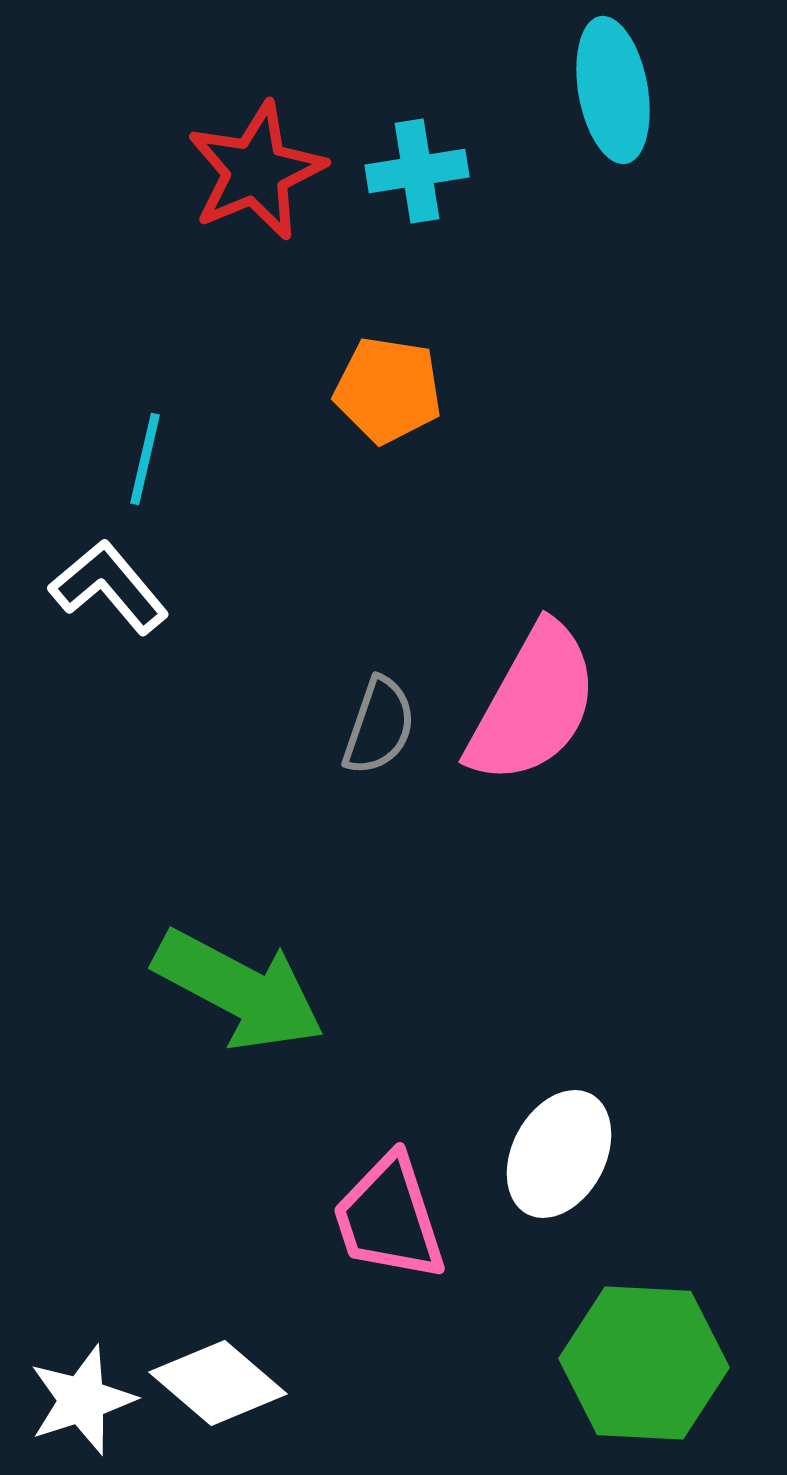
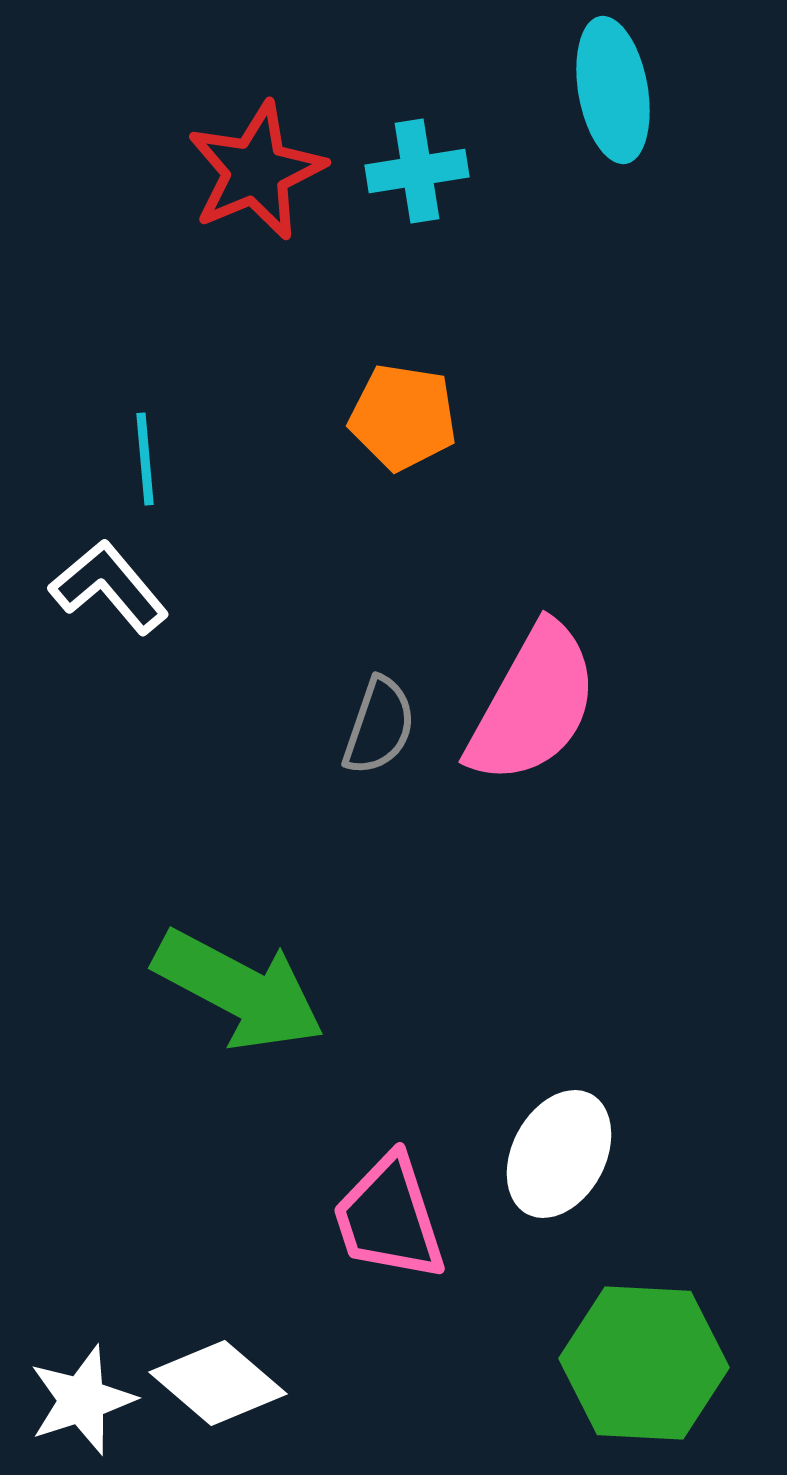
orange pentagon: moved 15 px right, 27 px down
cyan line: rotated 18 degrees counterclockwise
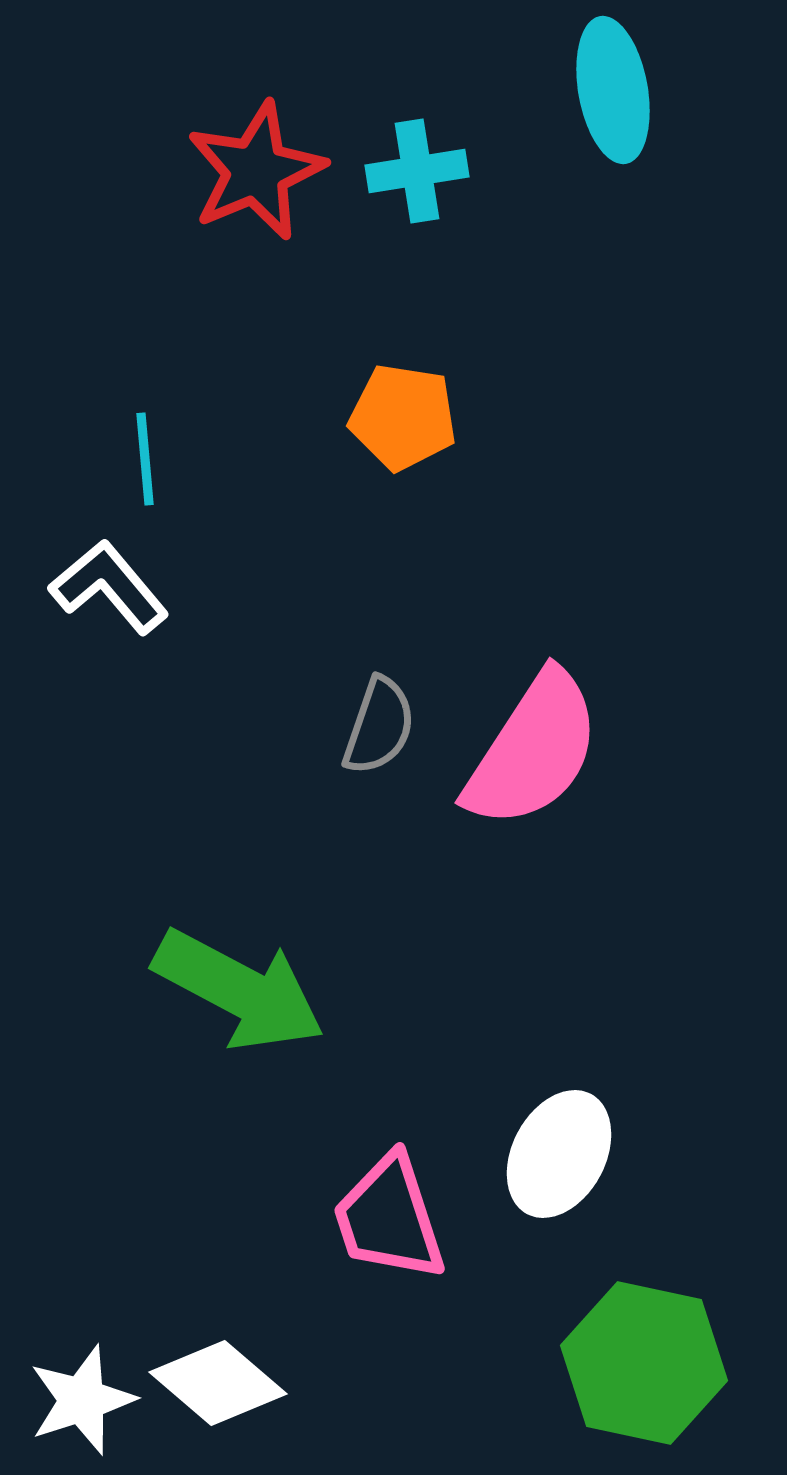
pink semicircle: moved 46 px down; rotated 4 degrees clockwise
green hexagon: rotated 9 degrees clockwise
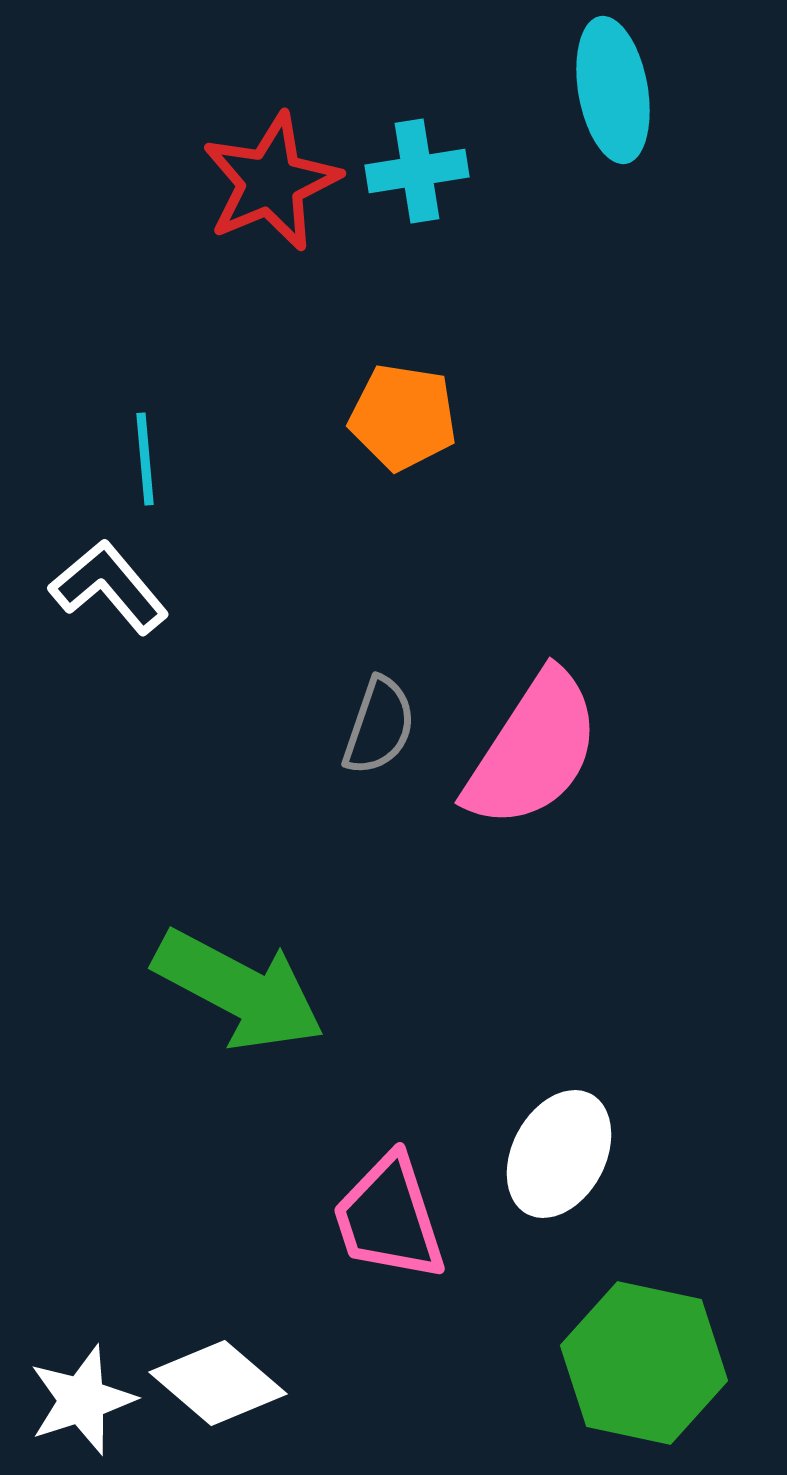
red star: moved 15 px right, 11 px down
